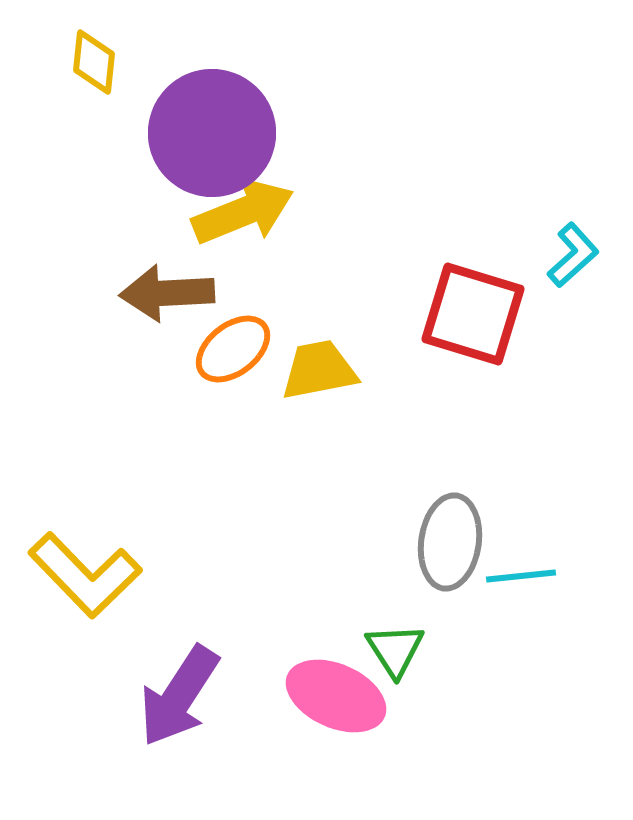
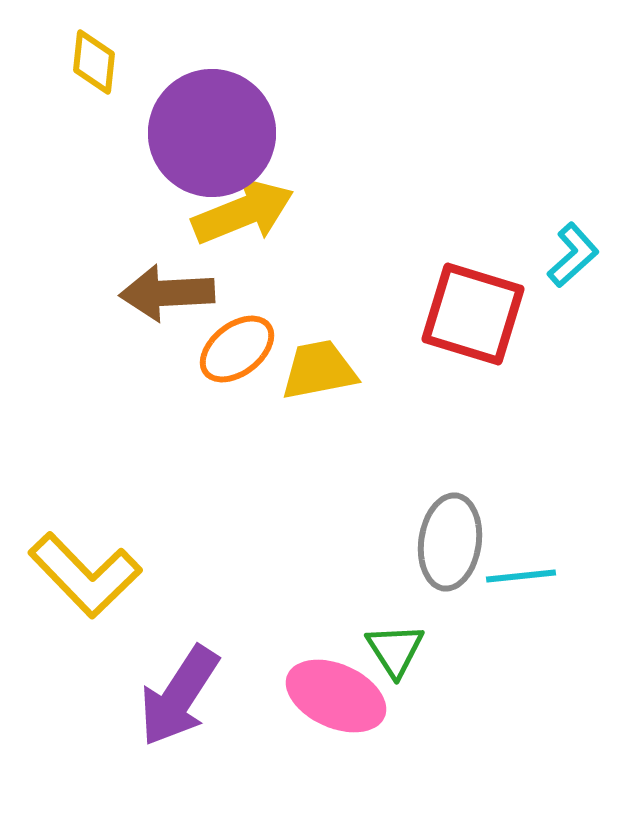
orange ellipse: moved 4 px right
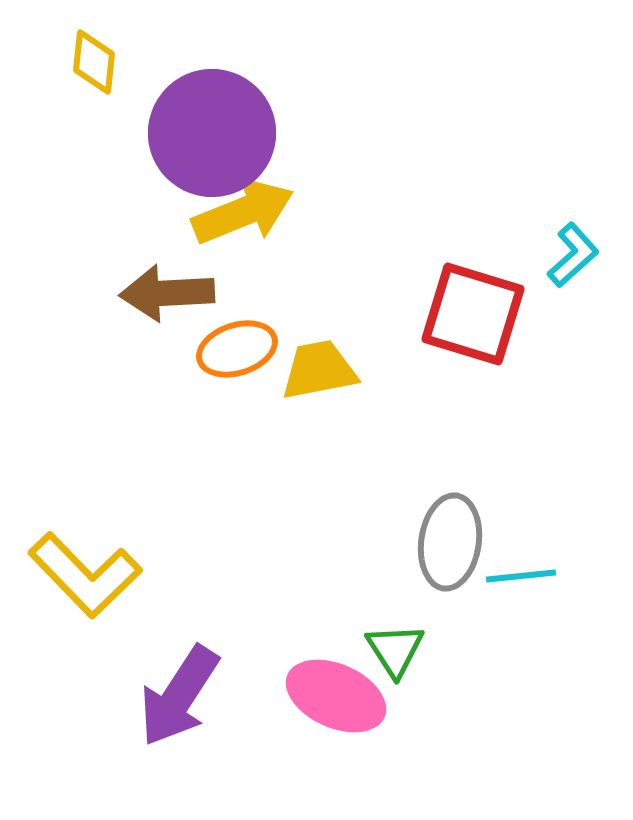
orange ellipse: rotated 20 degrees clockwise
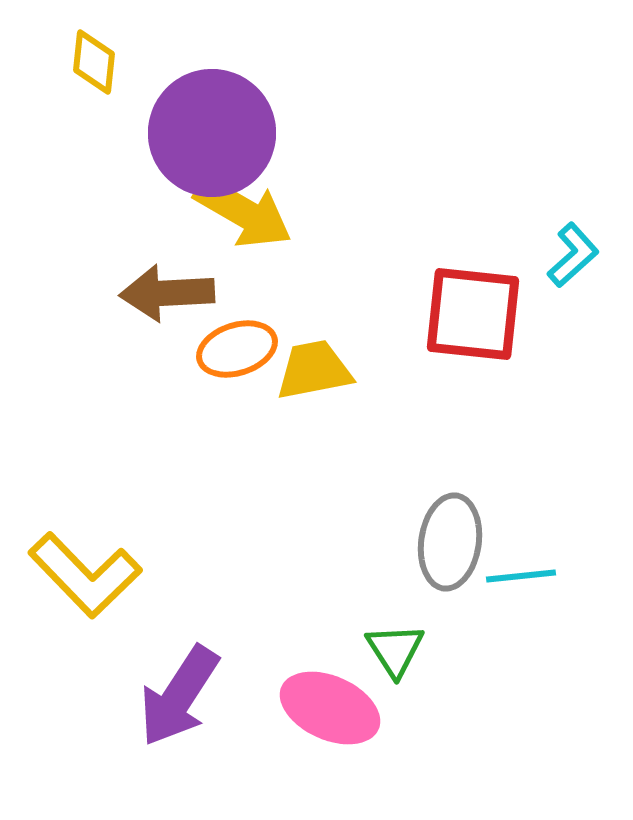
yellow arrow: rotated 52 degrees clockwise
red square: rotated 11 degrees counterclockwise
yellow trapezoid: moved 5 px left
pink ellipse: moved 6 px left, 12 px down
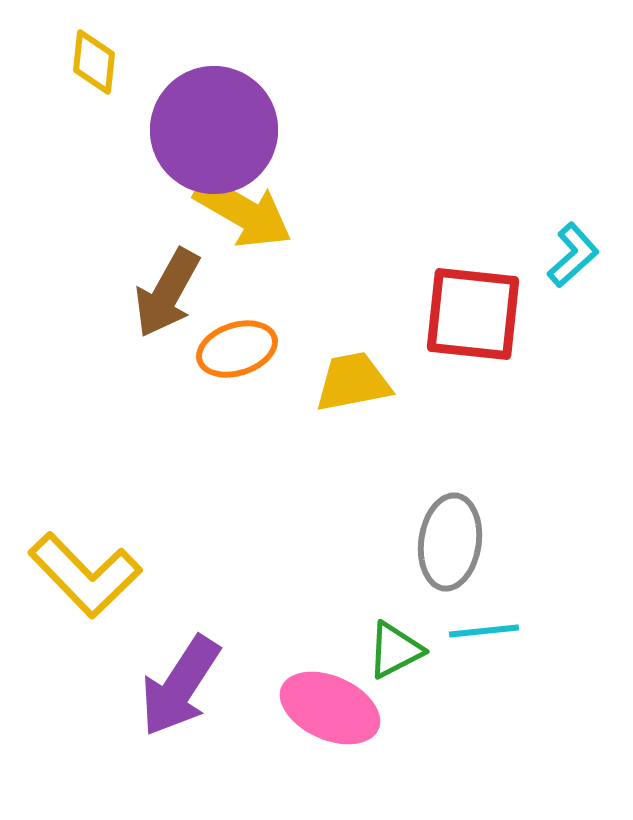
purple circle: moved 2 px right, 3 px up
brown arrow: rotated 58 degrees counterclockwise
yellow trapezoid: moved 39 px right, 12 px down
cyan line: moved 37 px left, 55 px down
green triangle: rotated 36 degrees clockwise
purple arrow: moved 1 px right, 10 px up
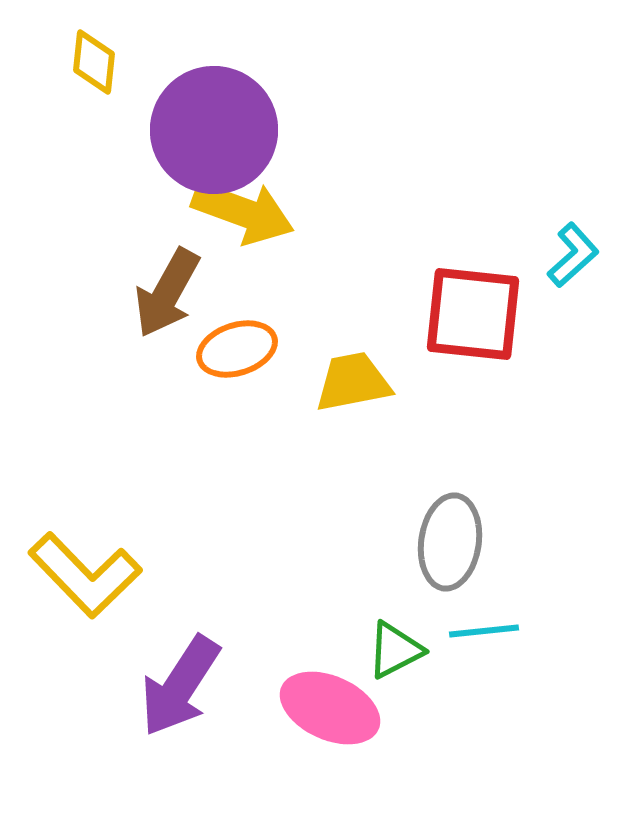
yellow arrow: rotated 10 degrees counterclockwise
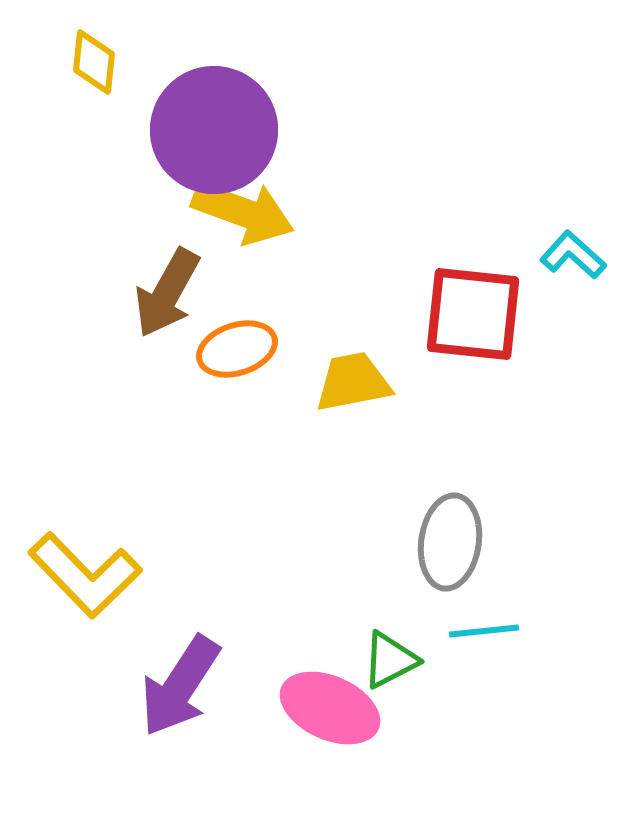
cyan L-shape: rotated 96 degrees counterclockwise
green triangle: moved 5 px left, 10 px down
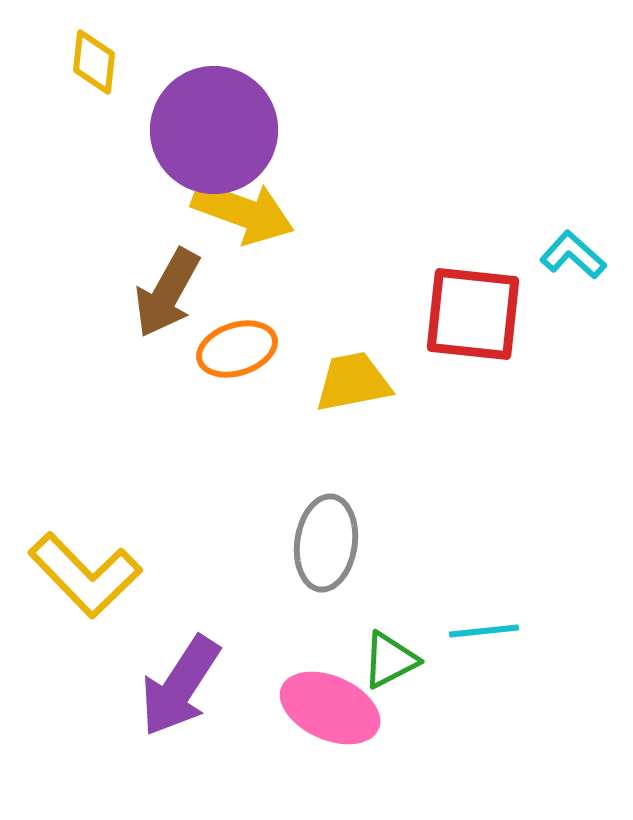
gray ellipse: moved 124 px left, 1 px down
